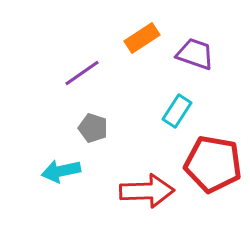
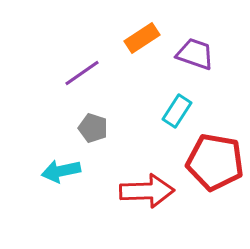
red pentagon: moved 2 px right, 2 px up
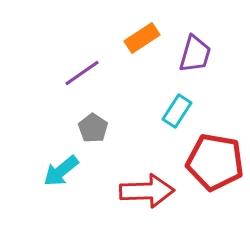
purple trapezoid: rotated 87 degrees clockwise
gray pentagon: rotated 16 degrees clockwise
cyan arrow: rotated 27 degrees counterclockwise
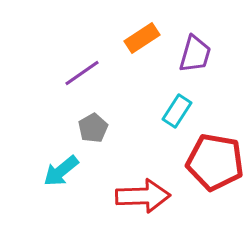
gray pentagon: rotated 8 degrees clockwise
red arrow: moved 4 px left, 5 px down
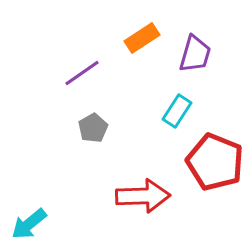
red pentagon: rotated 12 degrees clockwise
cyan arrow: moved 32 px left, 53 px down
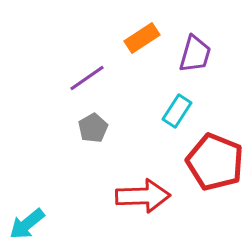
purple line: moved 5 px right, 5 px down
cyan arrow: moved 2 px left
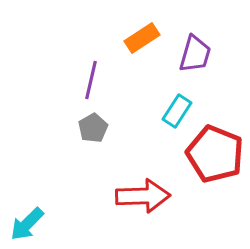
purple line: moved 4 px right, 2 px down; rotated 42 degrees counterclockwise
red pentagon: moved 8 px up
cyan arrow: rotated 6 degrees counterclockwise
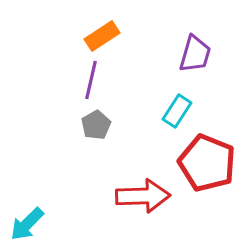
orange rectangle: moved 40 px left, 2 px up
gray pentagon: moved 3 px right, 3 px up
red pentagon: moved 8 px left, 9 px down
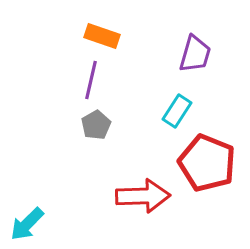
orange rectangle: rotated 52 degrees clockwise
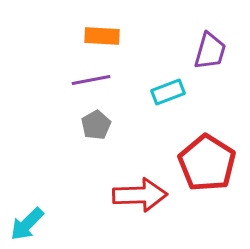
orange rectangle: rotated 16 degrees counterclockwise
purple trapezoid: moved 15 px right, 3 px up
purple line: rotated 66 degrees clockwise
cyan rectangle: moved 9 px left, 19 px up; rotated 36 degrees clockwise
red pentagon: rotated 10 degrees clockwise
red arrow: moved 3 px left, 1 px up
